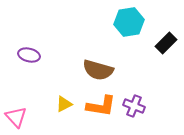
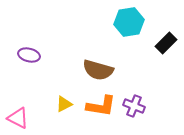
pink triangle: moved 2 px right, 1 px down; rotated 20 degrees counterclockwise
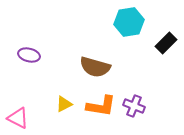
brown semicircle: moved 3 px left, 3 px up
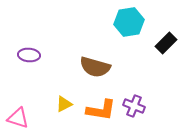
purple ellipse: rotated 10 degrees counterclockwise
orange L-shape: moved 4 px down
pink triangle: rotated 10 degrees counterclockwise
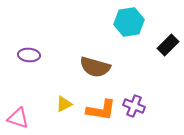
black rectangle: moved 2 px right, 2 px down
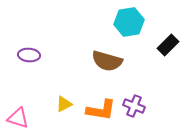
brown semicircle: moved 12 px right, 6 px up
